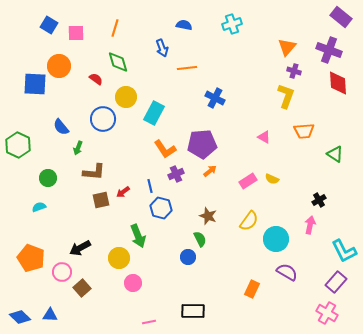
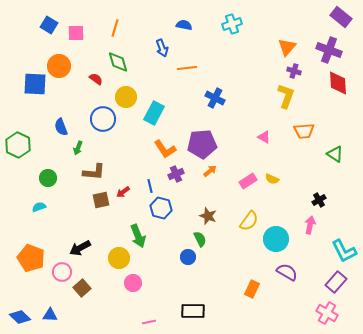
blue semicircle at (61, 127): rotated 18 degrees clockwise
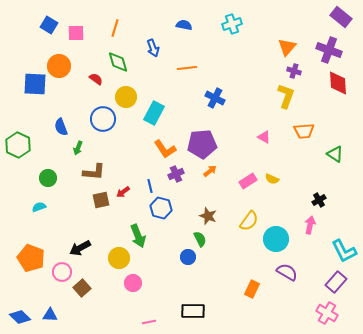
blue arrow at (162, 48): moved 9 px left
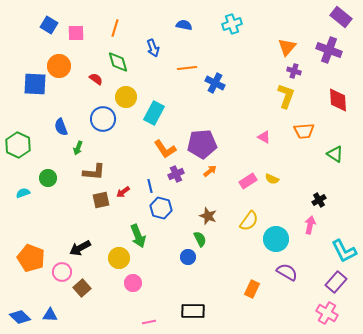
red diamond at (338, 83): moved 17 px down
blue cross at (215, 98): moved 15 px up
cyan semicircle at (39, 207): moved 16 px left, 14 px up
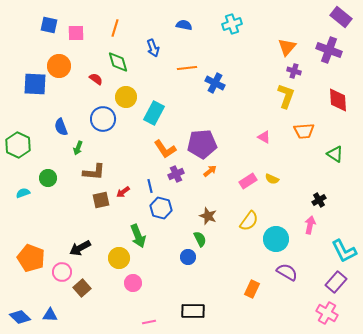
blue square at (49, 25): rotated 18 degrees counterclockwise
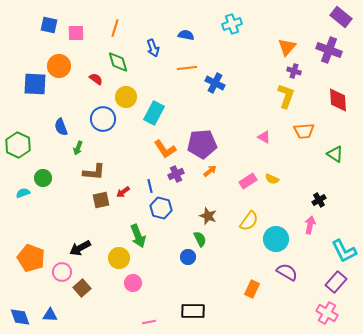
blue semicircle at (184, 25): moved 2 px right, 10 px down
green circle at (48, 178): moved 5 px left
blue diamond at (20, 317): rotated 25 degrees clockwise
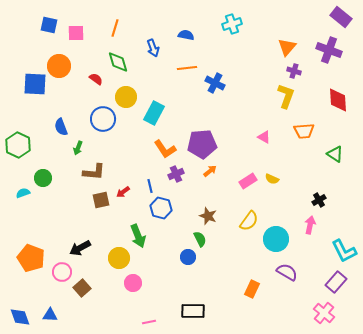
pink cross at (327, 313): moved 3 px left; rotated 10 degrees clockwise
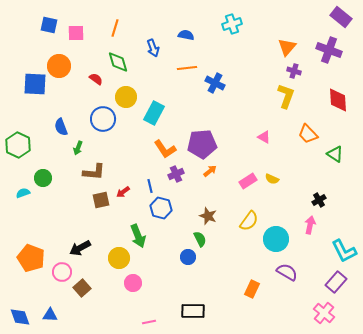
orange trapezoid at (304, 131): moved 4 px right, 3 px down; rotated 50 degrees clockwise
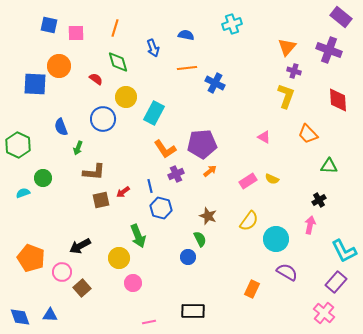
green triangle at (335, 154): moved 6 px left, 12 px down; rotated 30 degrees counterclockwise
black arrow at (80, 248): moved 2 px up
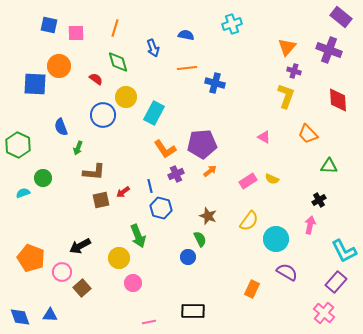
blue cross at (215, 83): rotated 12 degrees counterclockwise
blue circle at (103, 119): moved 4 px up
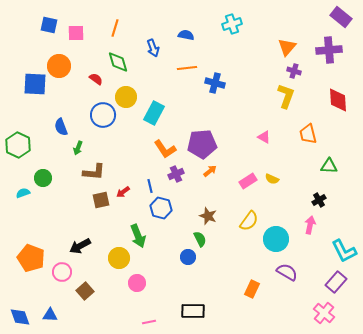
purple cross at (329, 50): rotated 25 degrees counterclockwise
orange trapezoid at (308, 134): rotated 30 degrees clockwise
pink circle at (133, 283): moved 4 px right
brown square at (82, 288): moved 3 px right, 3 px down
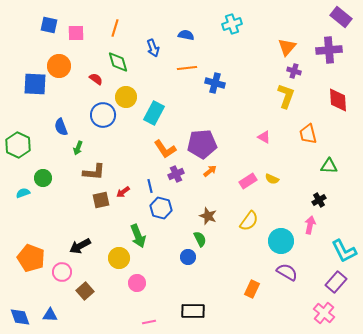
cyan circle at (276, 239): moved 5 px right, 2 px down
